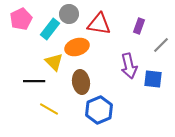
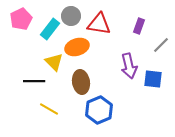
gray circle: moved 2 px right, 2 px down
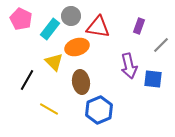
pink pentagon: rotated 20 degrees counterclockwise
red triangle: moved 1 px left, 3 px down
black line: moved 7 px left, 1 px up; rotated 60 degrees counterclockwise
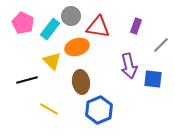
pink pentagon: moved 2 px right, 4 px down
purple rectangle: moved 3 px left
yellow triangle: moved 2 px left, 1 px up
black line: rotated 45 degrees clockwise
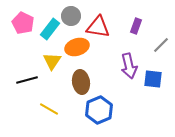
yellow triangle: rotated 18 degrees clockwise
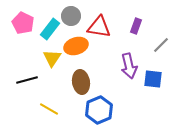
red triangle: moved 1 px right
orange ellipse: moved 1 px left, 1 px up
yellow triangle: moved 3 px up
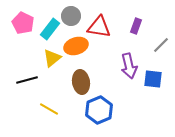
yellow triangle: rotated 18 degrees clockwise
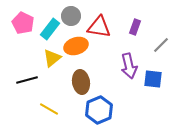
purple rectangle: moved 1 px left, 1 px down
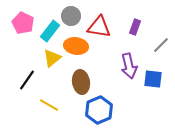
cyan rectangle: moved 2 px down
orange ellipse: rotated 25 degrees clockwise
black line: rotated 40 degrees counterclockwise
yellow line: moved 4 px up
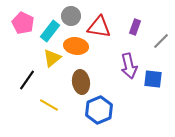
gray line: moved 4 px up
